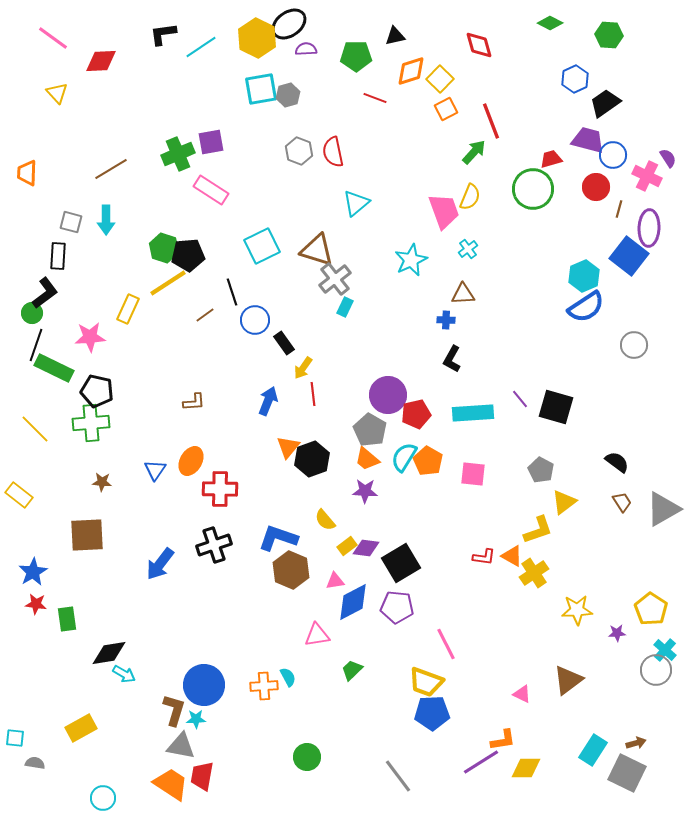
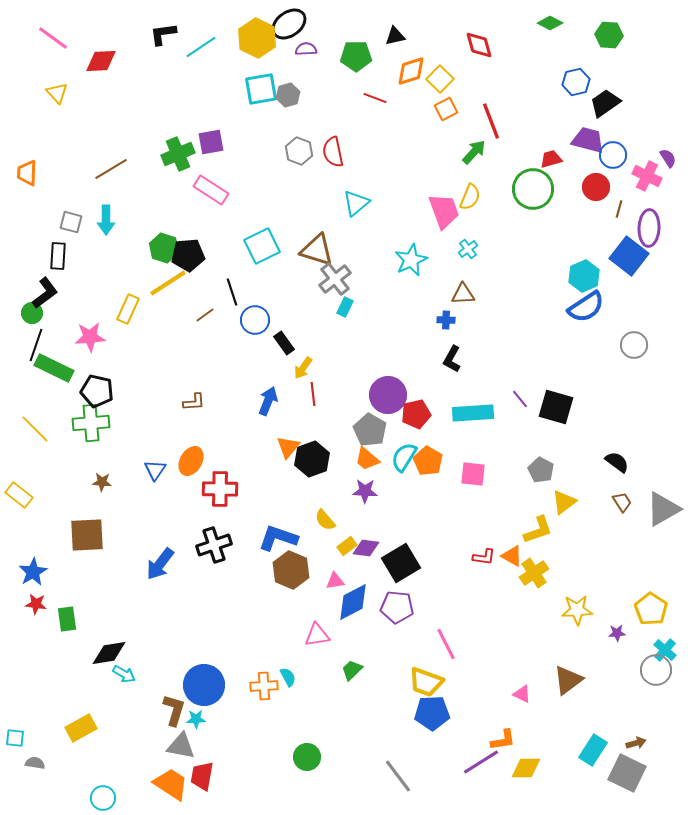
blue hexagon at (575, 79): moved 1 px right, 3 px down; rotated 12 degrees clockwise
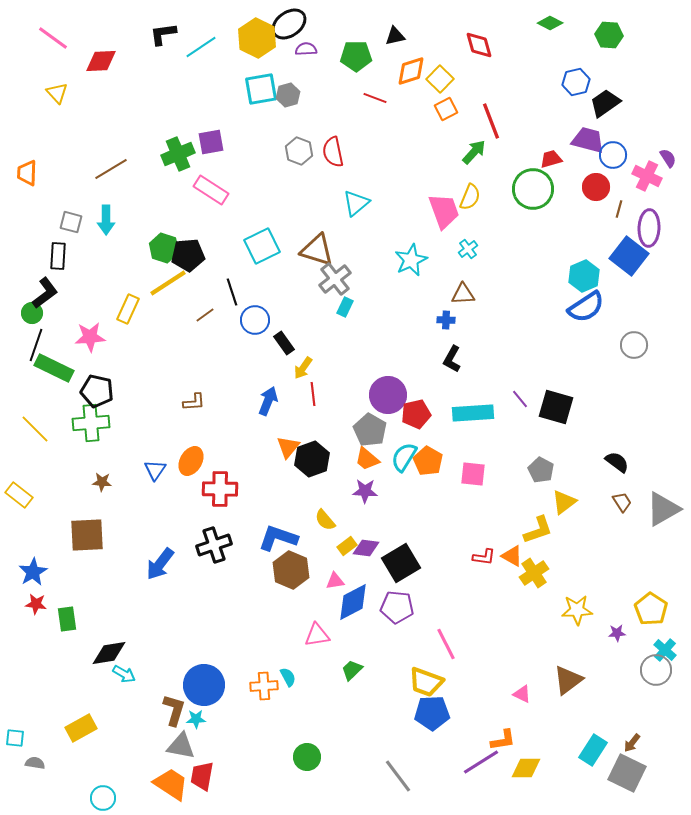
brown arrow at (636, 743): moved 4 px left; rotated 144 degrees clockwise
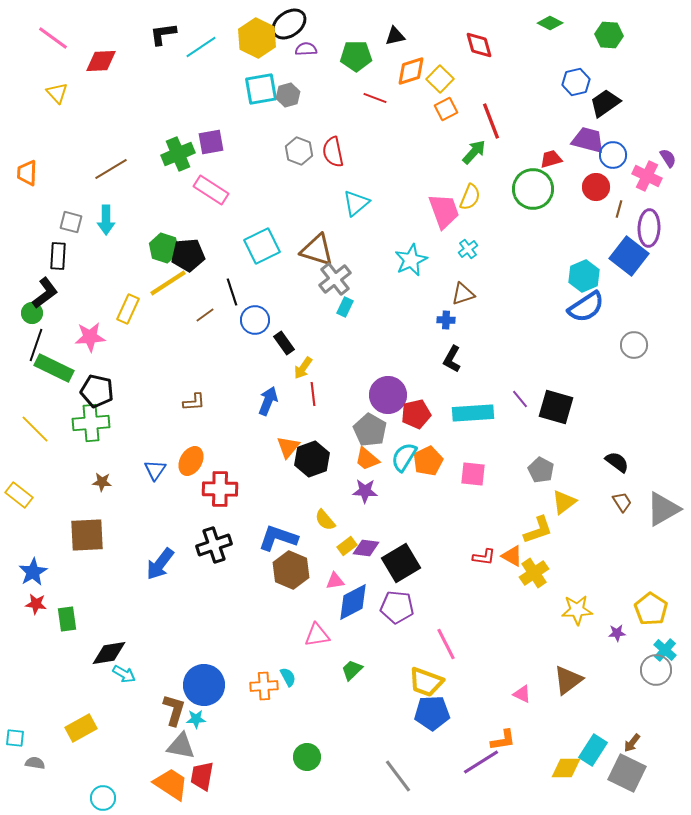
brown triangle at (463, 294): rotated 15 degrees counterclockwise
orange pentagon at (428, 461): rotated 16 degrees clockwise
yellow diamond at (526, 768): moved 40 px right
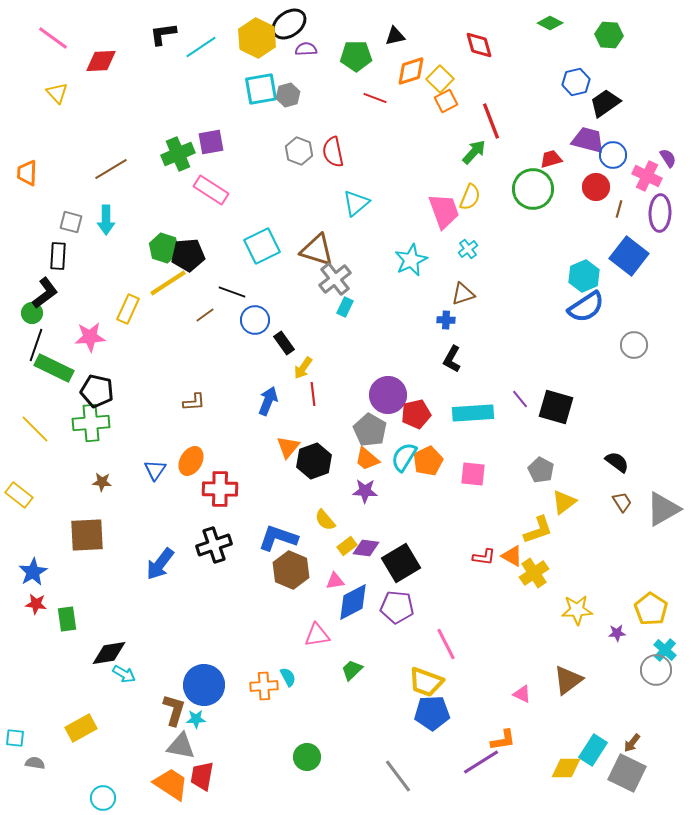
orange square at (446, 109): moved 8 px up
purple ellipse at (649, 228): moved 11 px right, 15 px up
black line at (232, 292): rotated 52 degrees counterclockwise
black hexagon at (312, 459): moved 2 px right, 2 px down
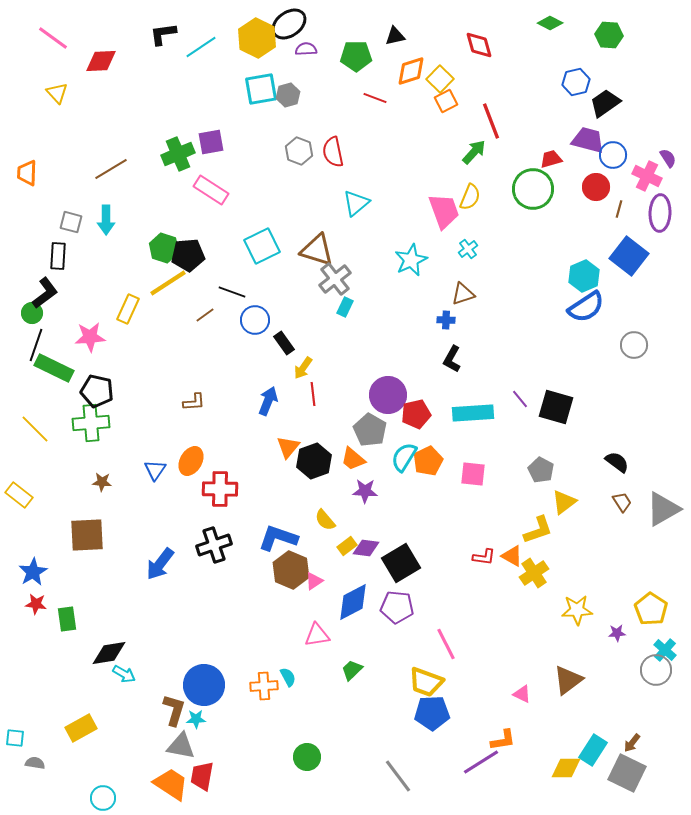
orange trapezoid at (367, 459): moved 14 px left
pink triangle at (335, 581): moved 21 px left; rotated 24 degrees counterclockwise
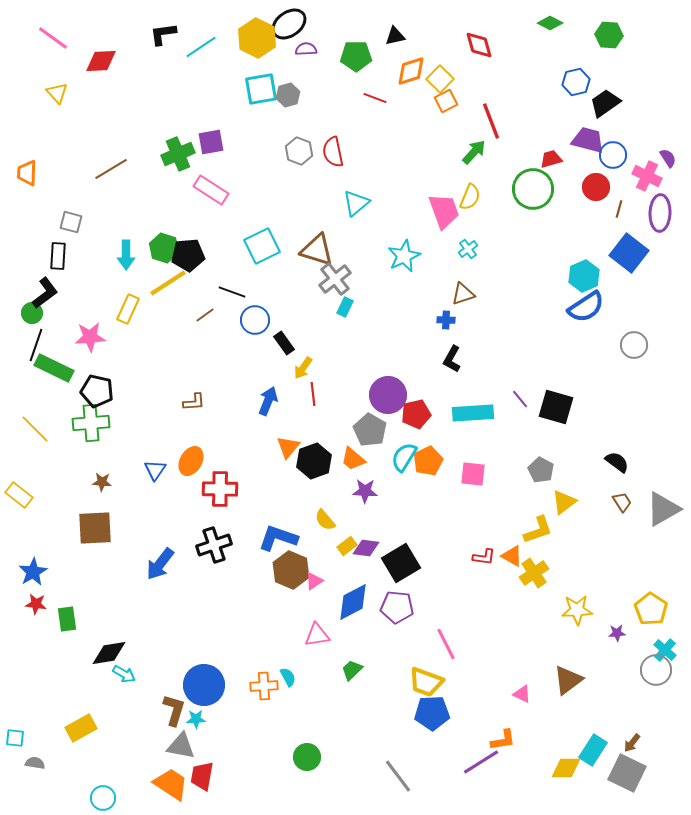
cyan arrow at (106, 220): moved 20 px right, 35 px down
blue square at (629, 256): moved 3 px up
cyan star at (411, 260): moved 7 px left, 4 px up
brown square at (87, 535): moved 8 px right, 7 px up
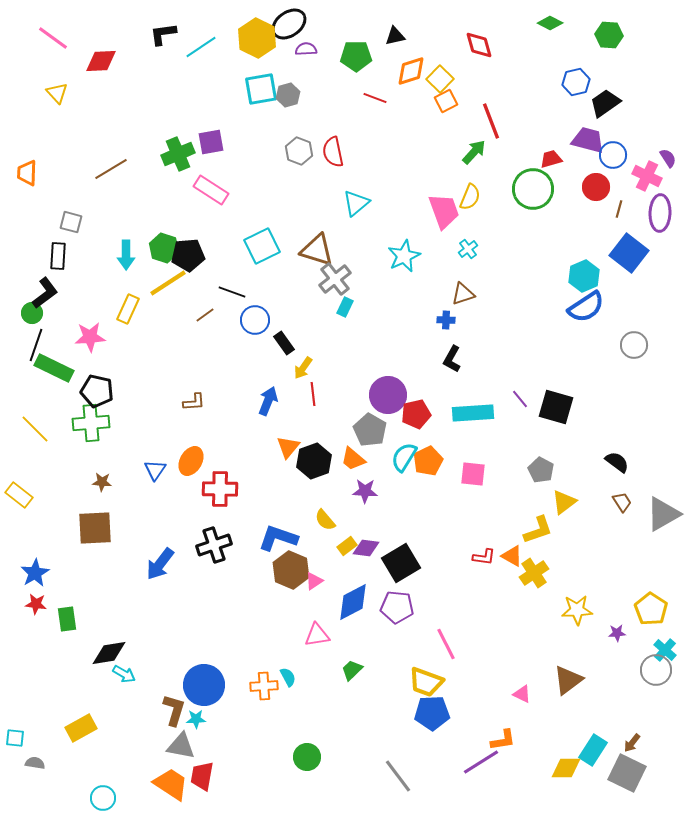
gray triangle at (663, 509): moved 5 px down
blue star at (33, 572): moved 2 px right, 1 px down
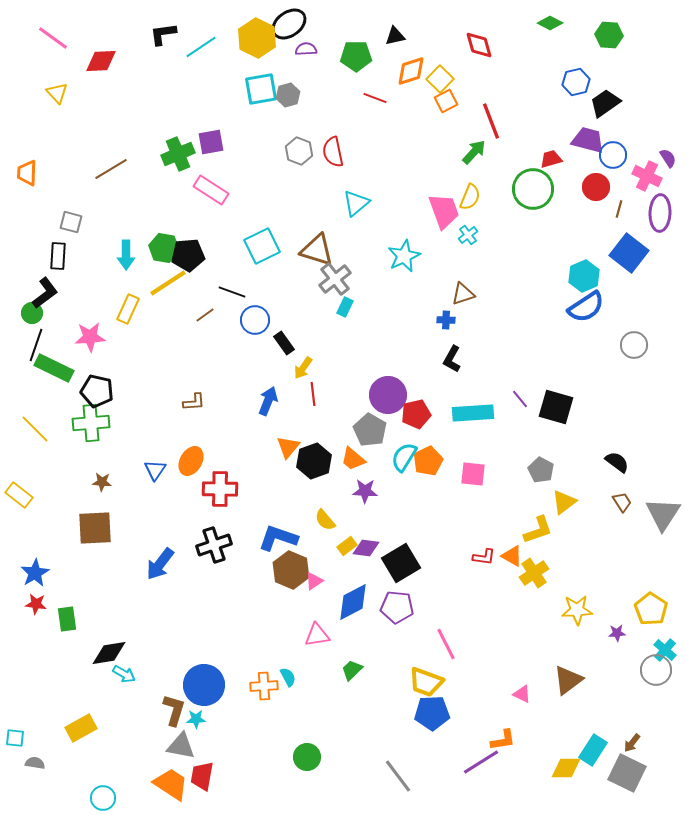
green hexagon at (164, 248): rotated 8 degrees counterclockwise
cyan cross at (468, 249): moved 14 px up
gray triangle at (663, 514): rotated 27 degrees counterclockwise
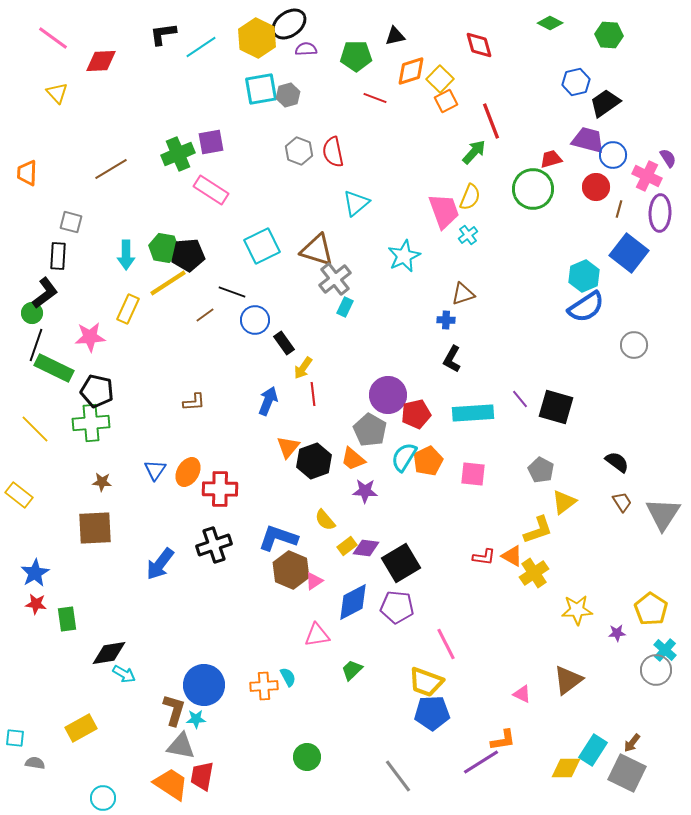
orange ellipse at (191, 461): moved 3 px left, 11 px down
